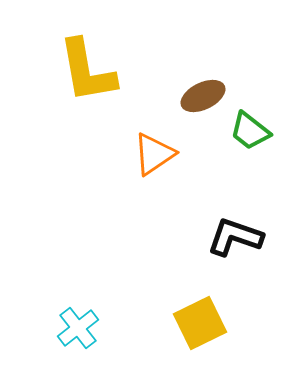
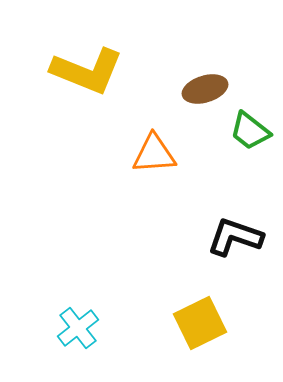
yellow L-shape: rotated 58 degrees counterclockwise
brown ellipse: moved 2 px right, 7 px up; rotated 9 degrees clockwise
orange triangle: rotated 30 degrees clockwise
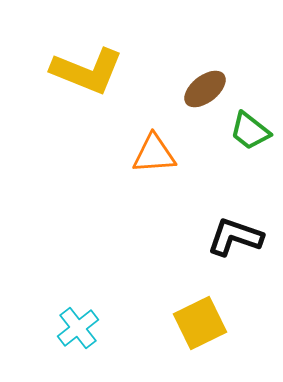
brown ellipse: rotated 21 degrees counterclockwise
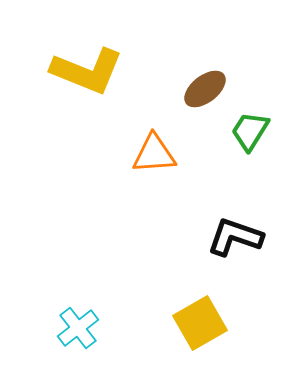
green trapezoid: rotated 84 degrees clockwise
yellow square: rotated 4 degrees counterclockwise
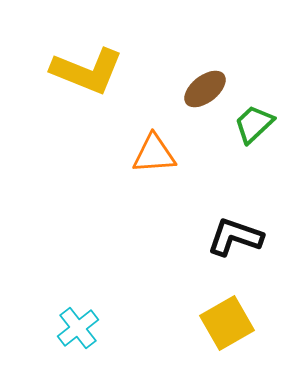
green trapezoid: moved 4 px right, 7 px up; rotated 15 degrees clockwise
yellow square: moved 27 px right
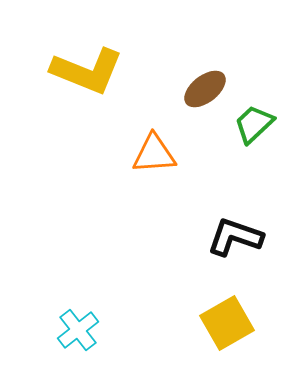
cyan cross: moved 2 px down
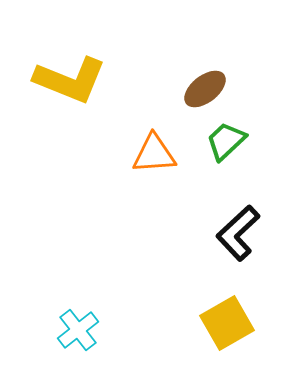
yellow L-shape: moved 17 px left, 9 px down
green trapezoid: moved 28 px left, 17 px down
black L-shape: moved 3 px right, 4 px up; rotated 62 degrees counterclockwise
